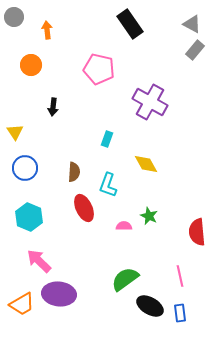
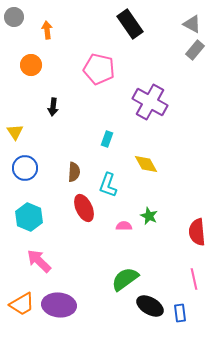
pink line: moved 14 px right, 3 px down
purple ellipse: moved 11 px down
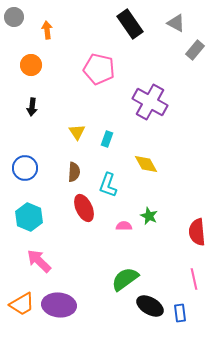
gray triangle: moved 16 px left, 1 px up
black arrow: moved 21 px left
yellow triangle: moved 62 px right
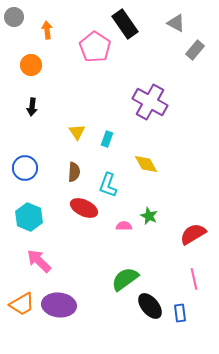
black rectangle: moved 5 px left
pink pentagon: moved 4 px left, 22 px up; rotated 20 degrees clockwise
red ellipse: rotated 40 degrees counterclockwise
red semicircle: moved 4 px left, 2 px down; rotated 64 degrees clockwise
black ellipse: rotated 20 degrees clockwise
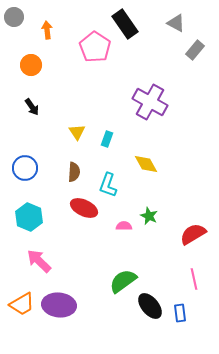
black arrow: rotated 42 degrees counterclockwise
green semicircle: moved 2 px left, 2 px down
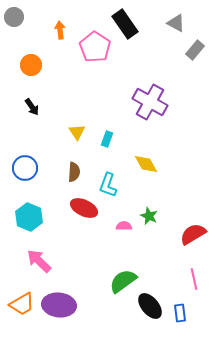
orange arrow: moved 13 px right
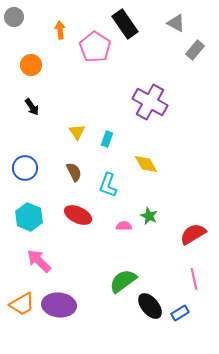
brown semicircle: rotated 30 degrees counterclockwise
red ellipse: moved 6 px left, 7 px down
blue rectangle: rotated 66 degrees clockwise
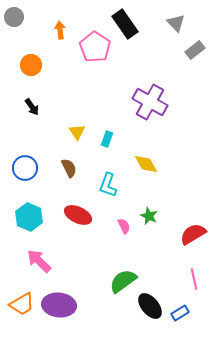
gray triangle: rotated 18 degrees clockwise
gray rectangle: rotated 12 degrees clockwise
brown semicircle: moved 5 px left, 4 px up
pink semicircle: rotated 63 degrees clockwise
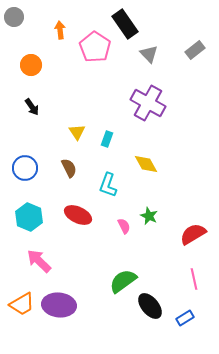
gray triangle: moved 27 px left, 31 px down
purple cross: moved 2 px left, 1 px down
blue rectangle: moved 5 px right, 5 px down
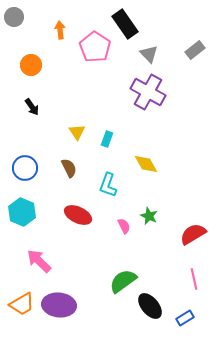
purple cross: moved 11 px up
cyan hexagon: moved 7 px left, 5 px up
